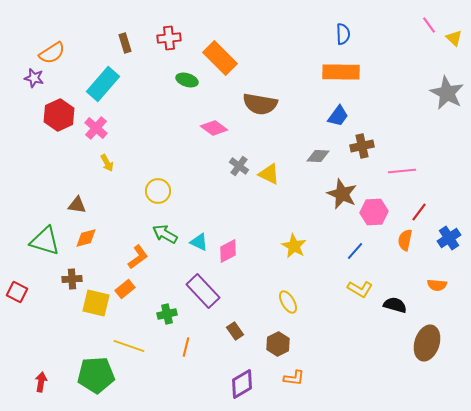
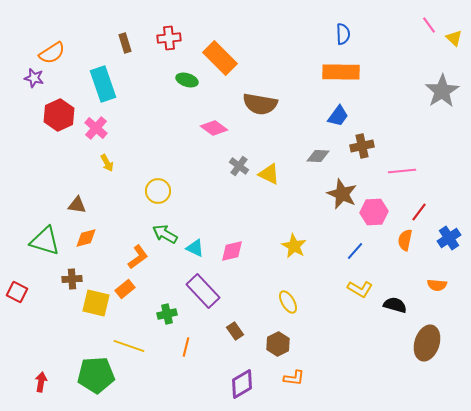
cyan rectangle at (103, 84): rotated 60 degrees counterclockwise
gray star at (447, 93): moved 5 px left, 2 px up; rotated 12 degrees clockwise
cyan triangle at (199, 242): moved 4 px left, 6 px down
pink diamond at (228, 251): moved 4 px right; rotated 15 degrees clockwise
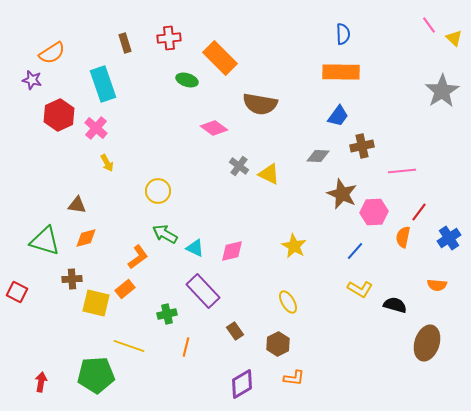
purple star at (34, 78): moved 2 px left, 2 px down
orange semicircle at (405, 240): moved 2 px left, 3 px up
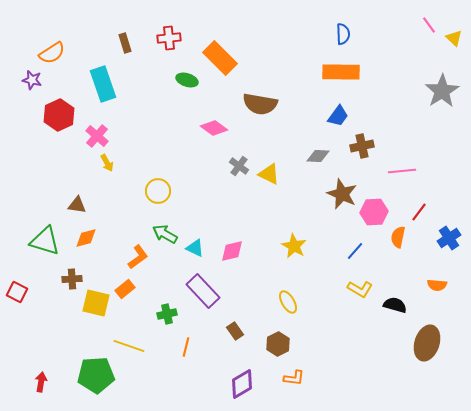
pink cross at (96, 128): moved 1 px right, 8 px down
orange semicircle at (403, 237): moved 5 px left
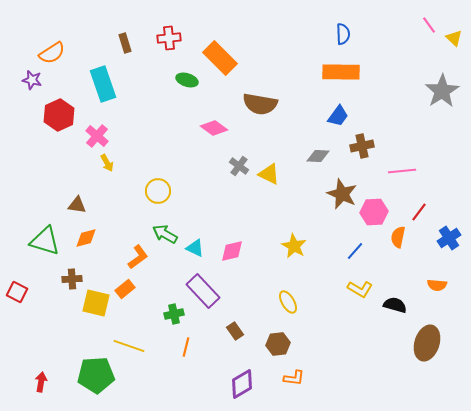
green cross at (167, 314): moved 7 px right
brown hexagon at (278, 344): rotated 20 degrees clockwise
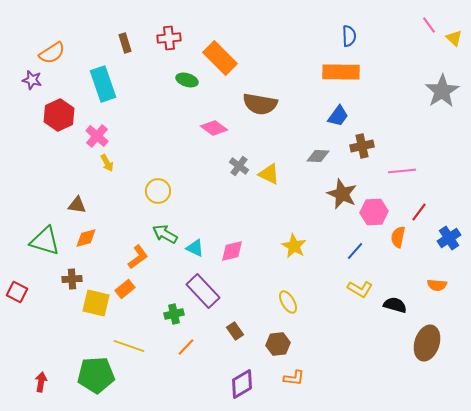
blue semicircle at (343, 34): moved 6 px right, 2 px down
orange line at (186, 347): rotated 30 degrees clockwise
